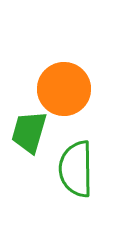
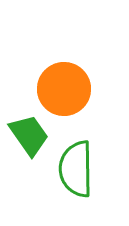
green trapezoid: moved 3 px down; rotated 129 degrees clockwise
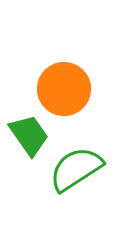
green semicircle: rotated 58 degrees clockwise
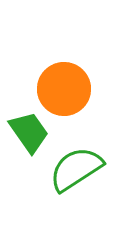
green trapezoid: moved 3 px up
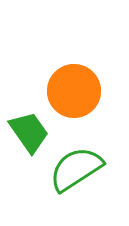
orange circle: moved 10 px right, 2 px down
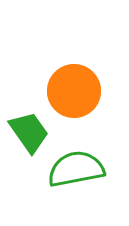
green semicircle: rotated 22 degrees clockwise
